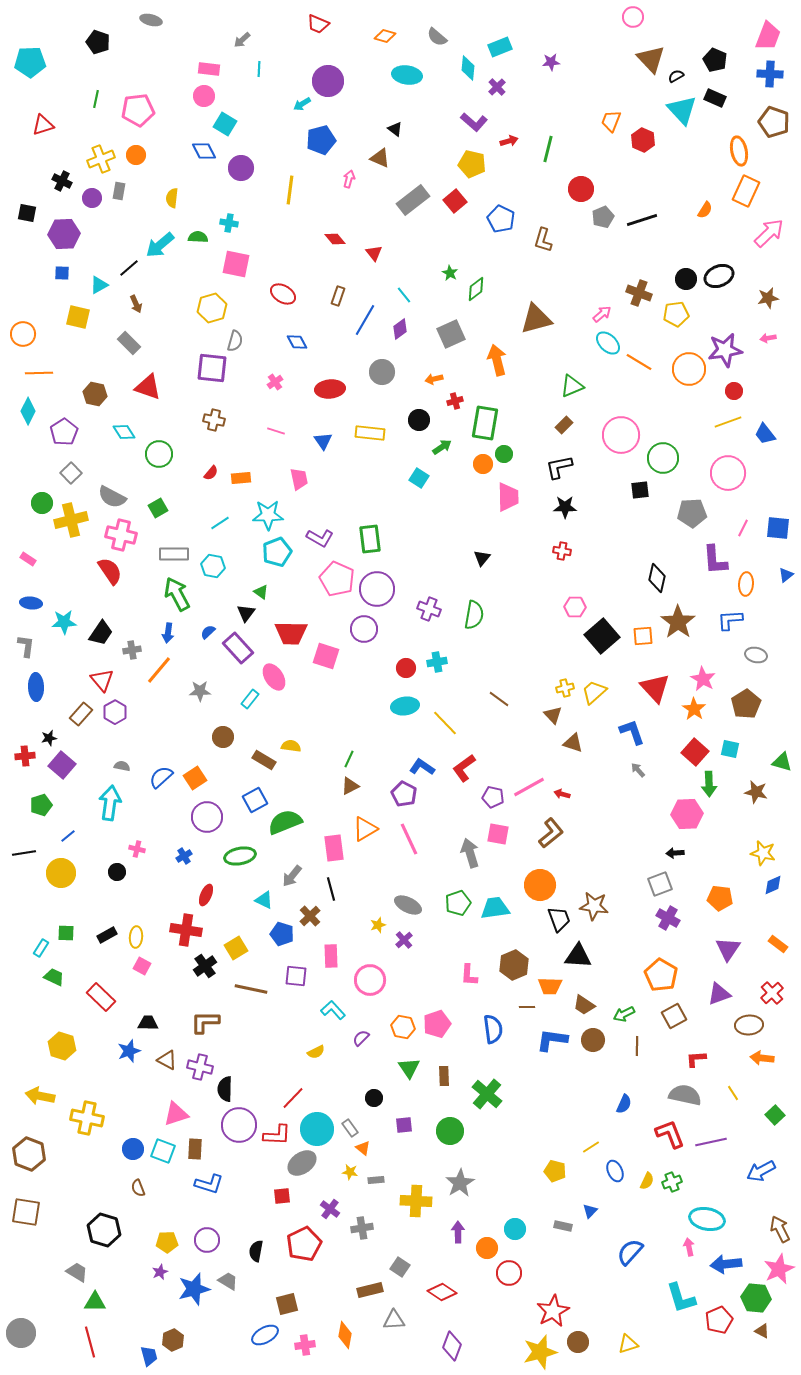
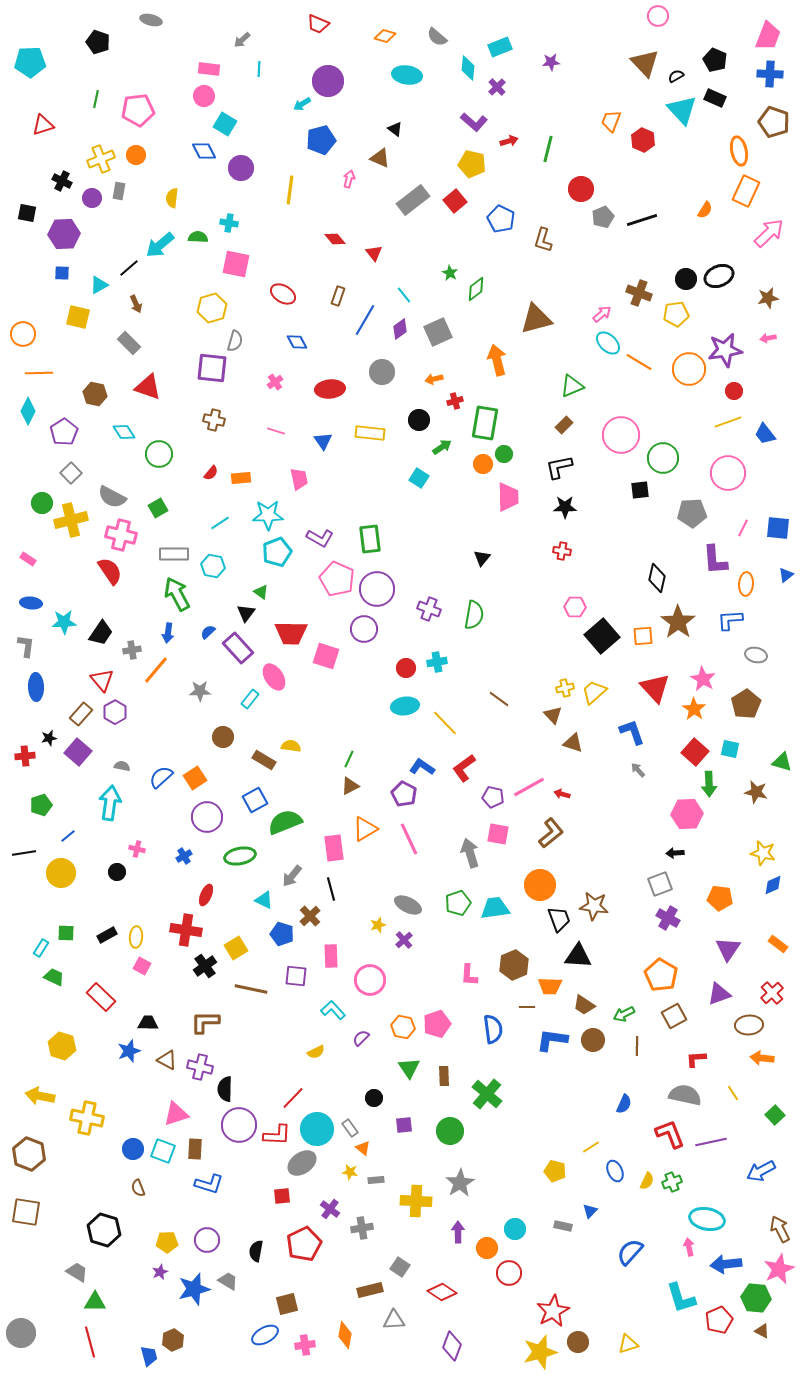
pink circle at (633, 17): moved 25 px right, 1 px up
brown triangle at (651, 59): moved 6 px left, 4 px down
gray square at (451, 334): moved 13 px left, 2 px up
orange line at (159, 670): moved 3 px left
purple square at (62, 765): moved 16 px right, 13 px up
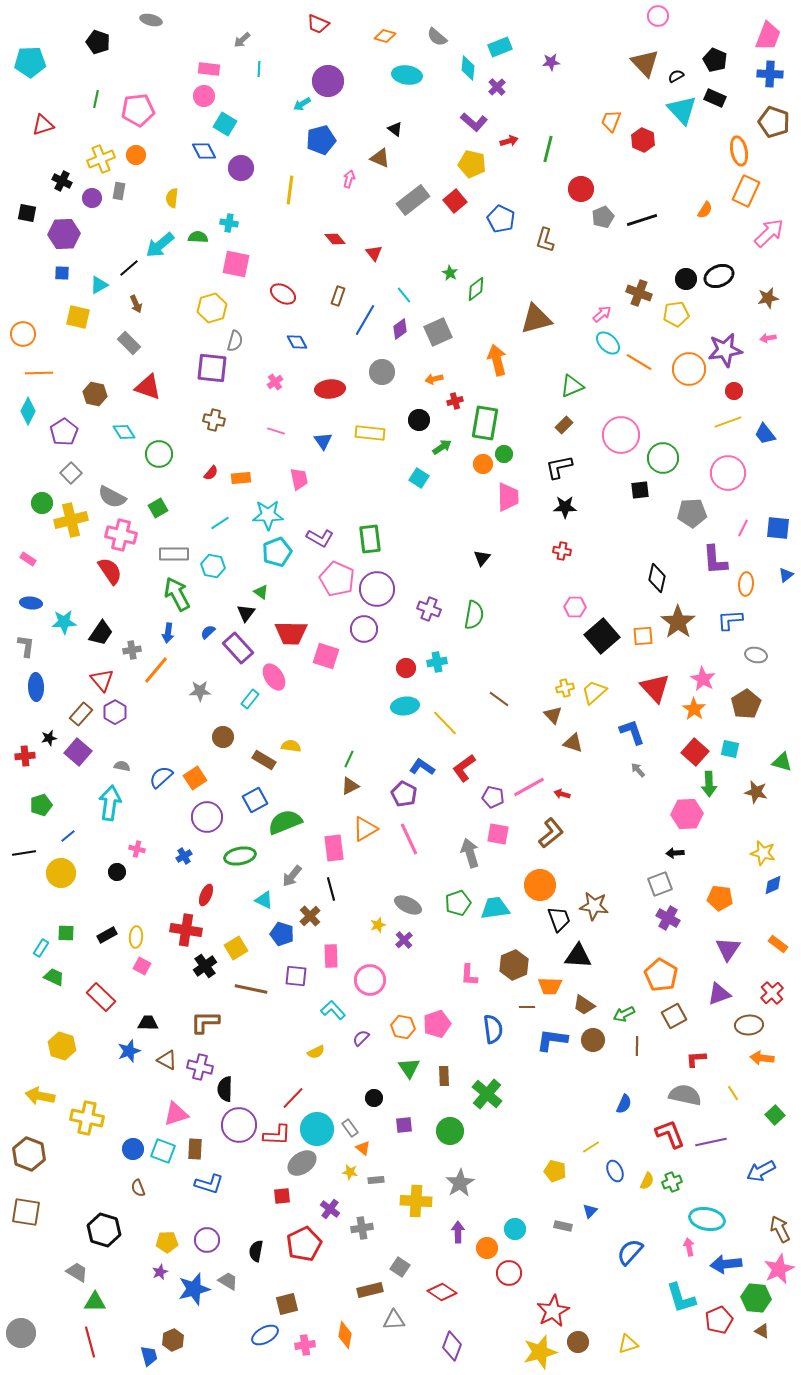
brown L-shape at (543, 240): moved 2 px right
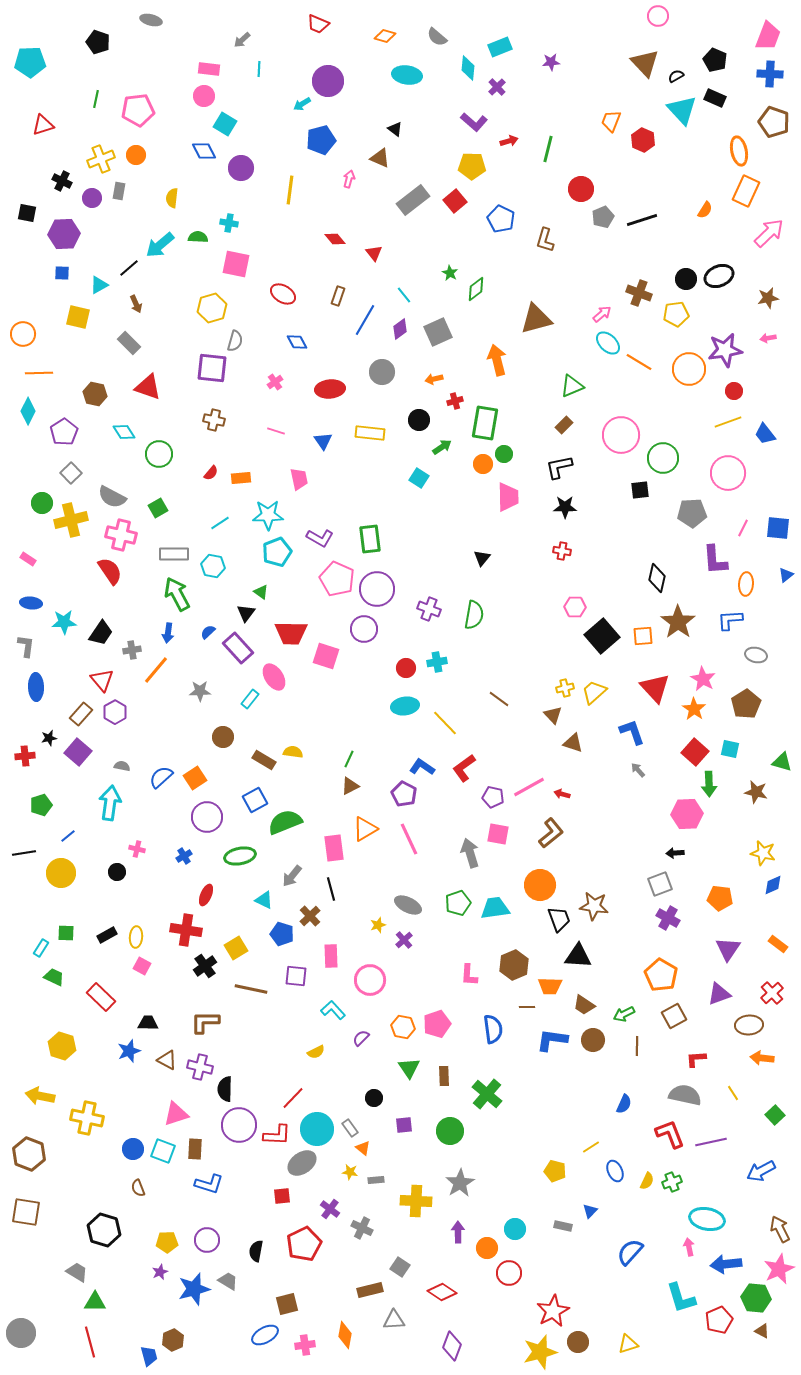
yellow pentagon at (472, 164): moved 2 px down; rotated 12 degrees counterclockwise
yellow semicircle at (291, 746): moved 2 px right, 6 px down
gray cross at (362, 1228): rotated 35 degrees clockwise
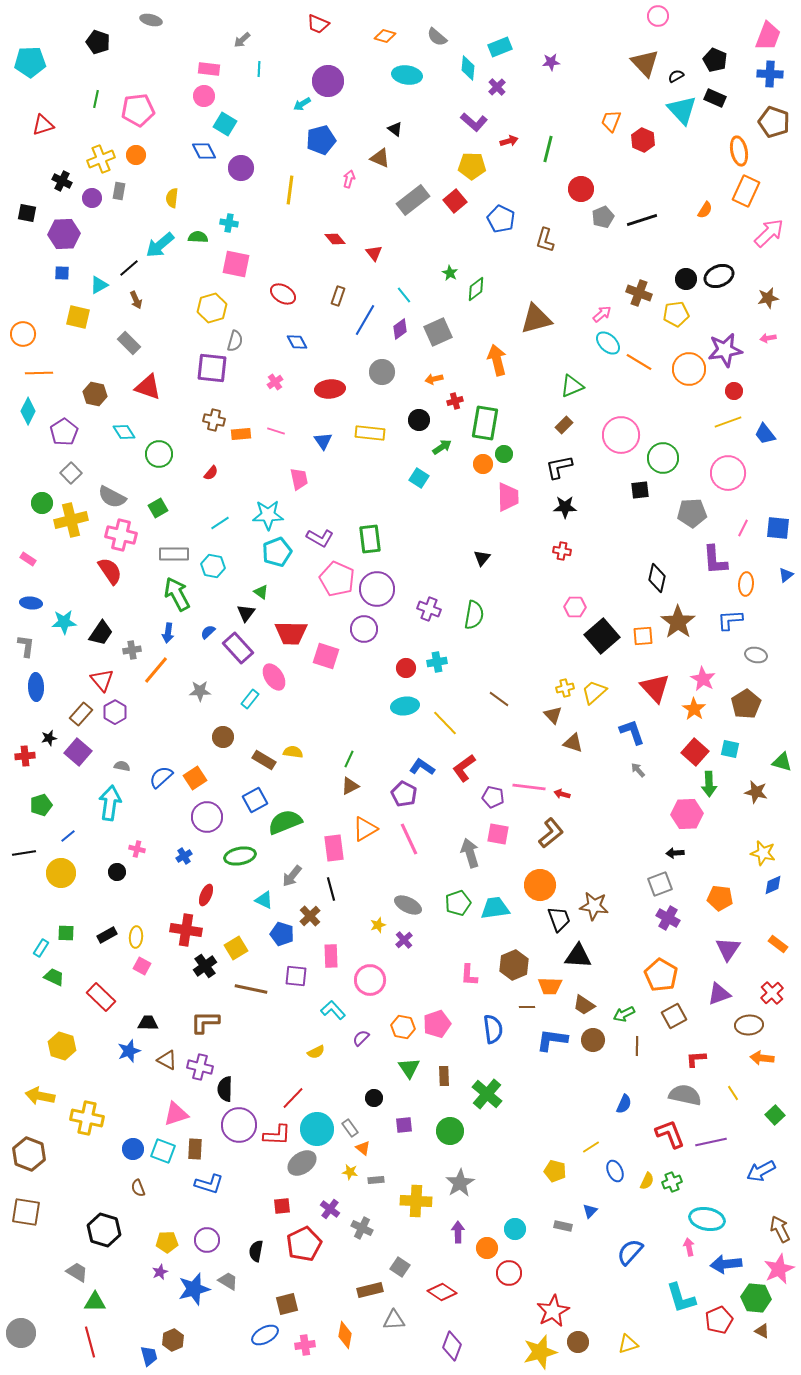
brown arrow at (136, 304): moved 4 px up
orange rectangle at (241, 478): moved 44 px up
pink line at (529, 787): rotated 36 degrees clockwise
red square at (282, 1196): moved 10 px down
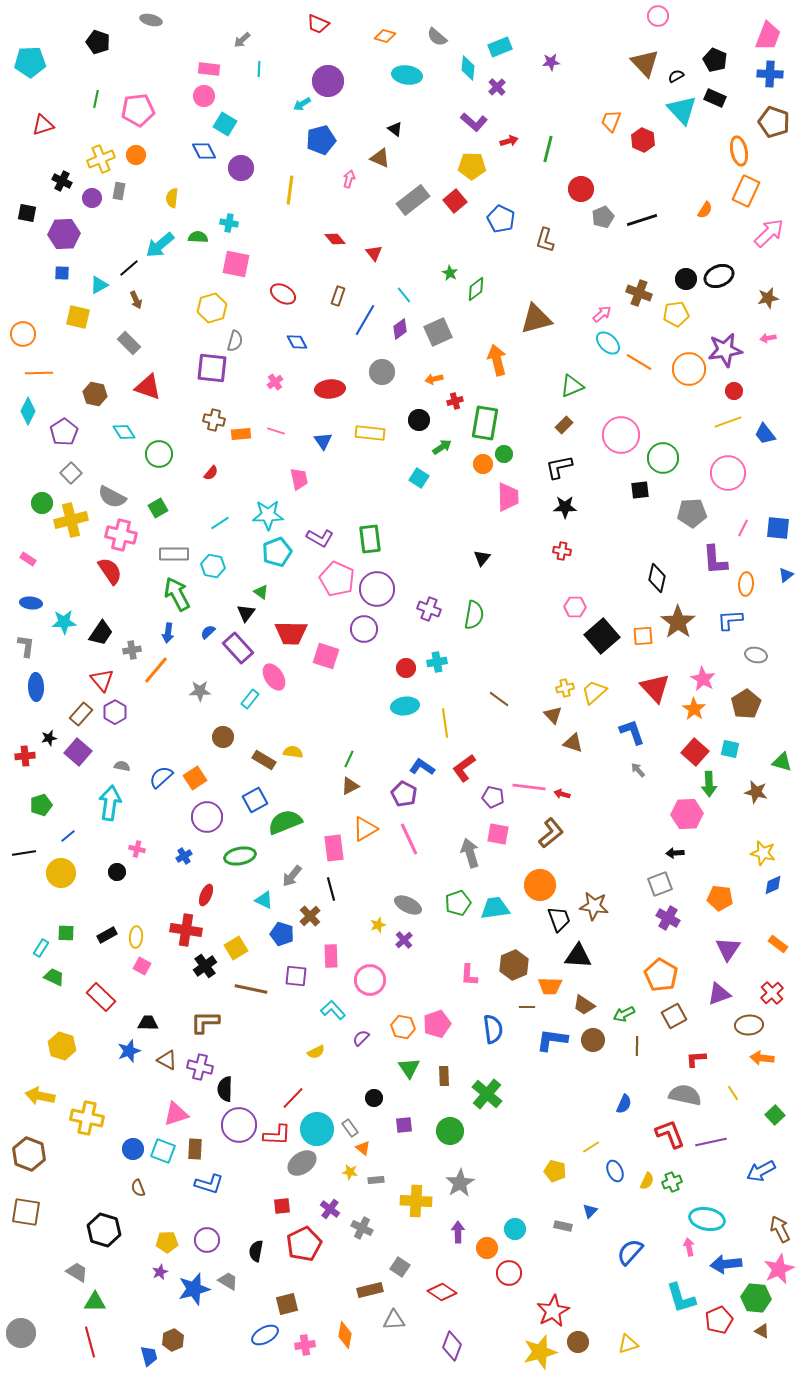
yellow line at (445, 723): rotated 36 degrees clockwise
